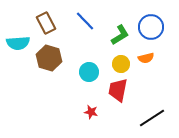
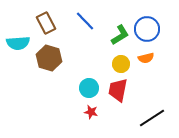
blue circle: moved 4 px left, 2 px down
cyan circle: moved 16 px down
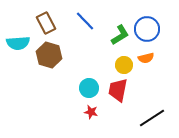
brown hexagon: moved 3 px up
yellow circle: moved 3 px right, 1 px down
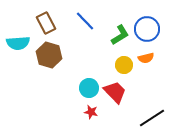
red trapezoid: moved 3 px left, 2 px down; rotated 125 degrees clockwise
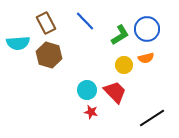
cyan circle: moved 2 px left, 2 px down
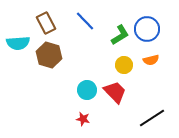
orange semicircle: moved 5 px right, 2 px down
red star: moved 8 px left, 7 px down
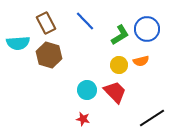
orange semicircle: moved 10 px left, 1 px down
yellow circle: moved 5 px left
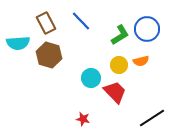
blue line: moved 4 px left
cyan circle: moved 4 px right, 12 px up
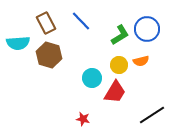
cyan circle: moved 1 px right
red trapezoid: rotated 75 degrees clockwise
black line: moved 3 px up
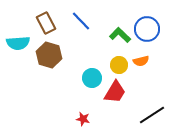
green L-shape: rotated 105 degrees counterclockwise
